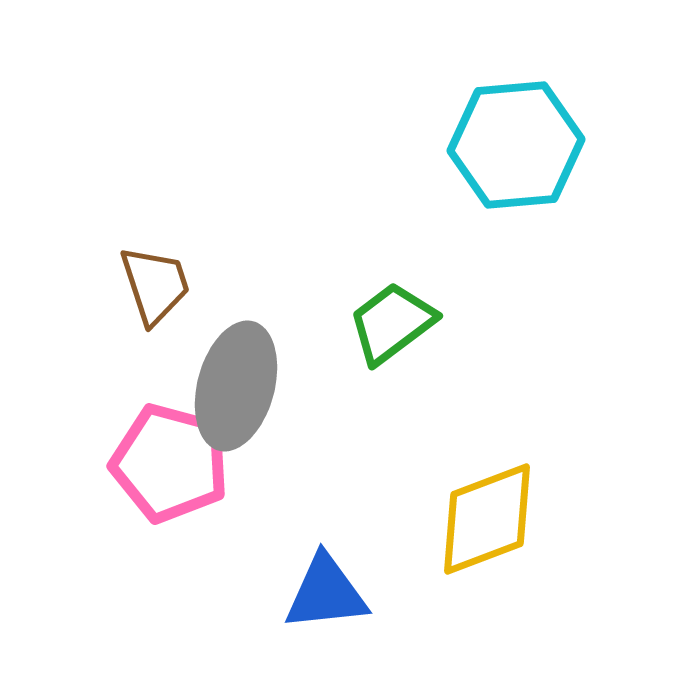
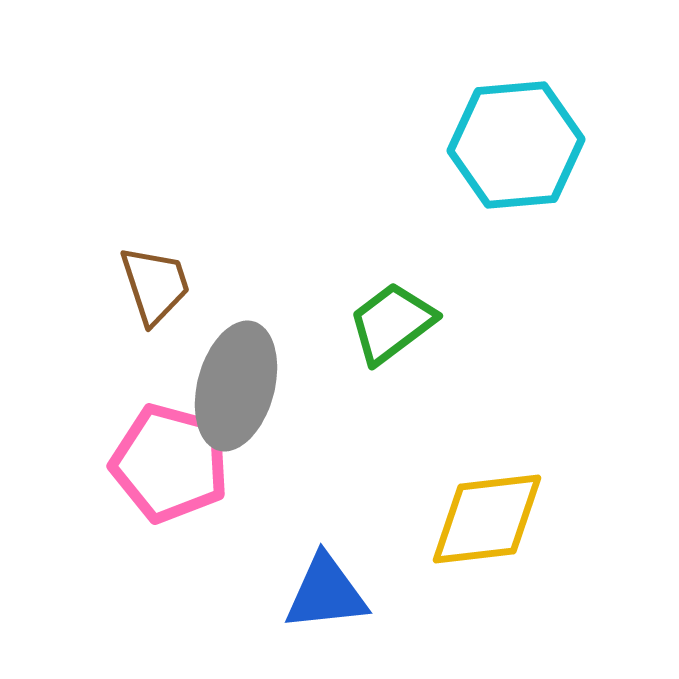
yellow diamond: rotated 14 degrees clockwise
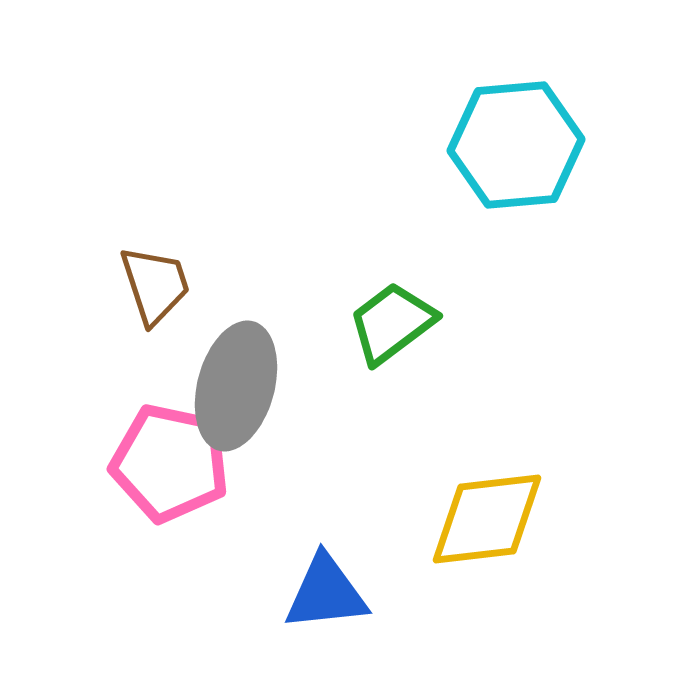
pink pentagon: rotated 3 degrees counterclockwise
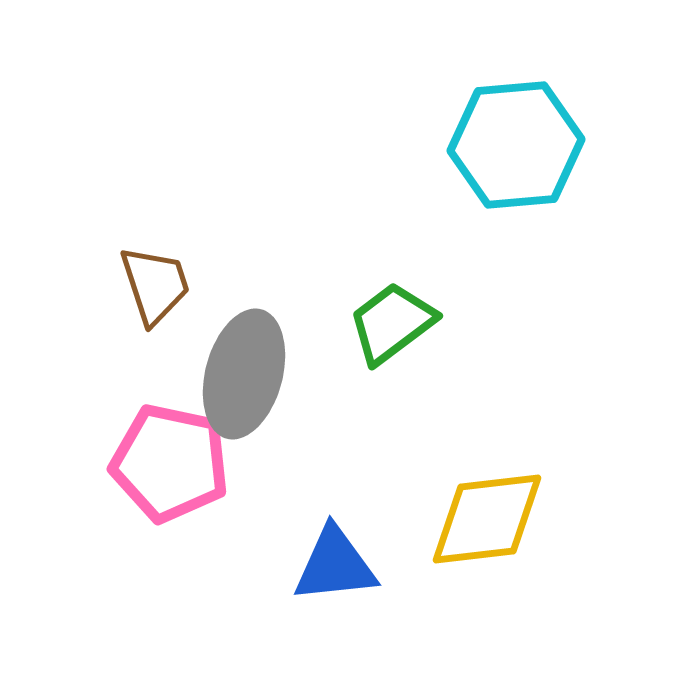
gray ellipse: moved 8 px right, 12 px up
blue triangle: moved 9 px right, 28 px up
